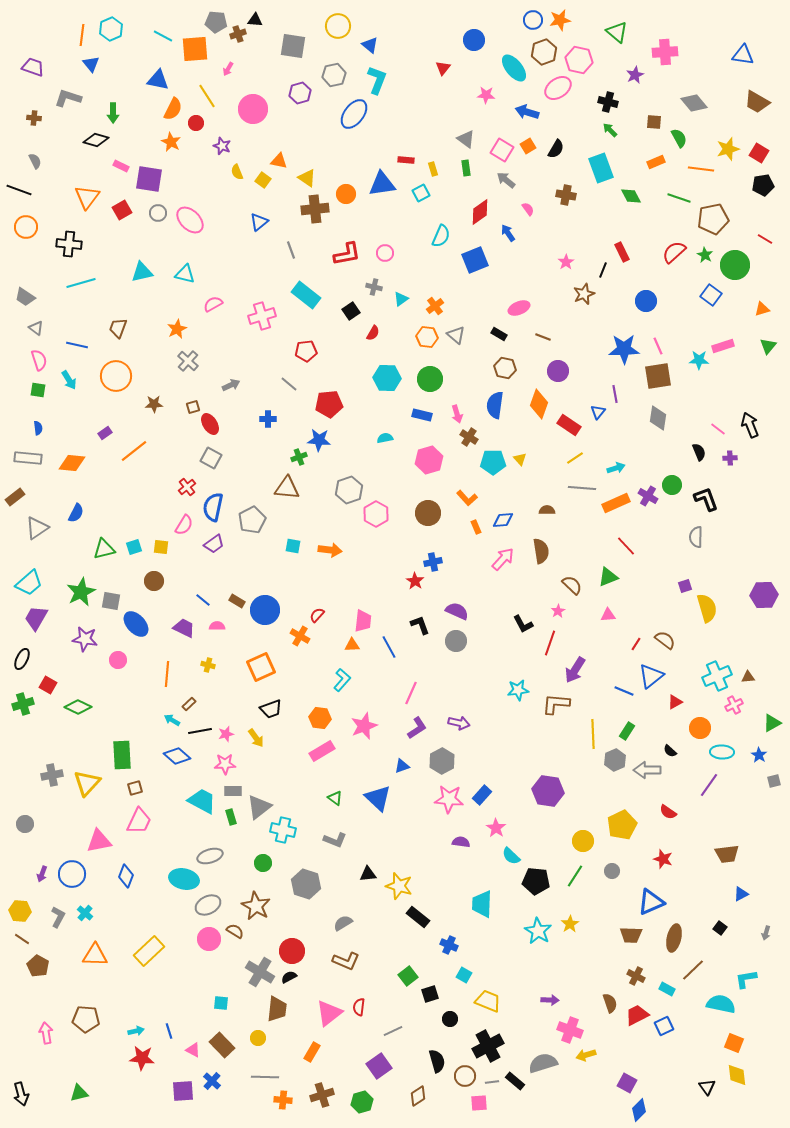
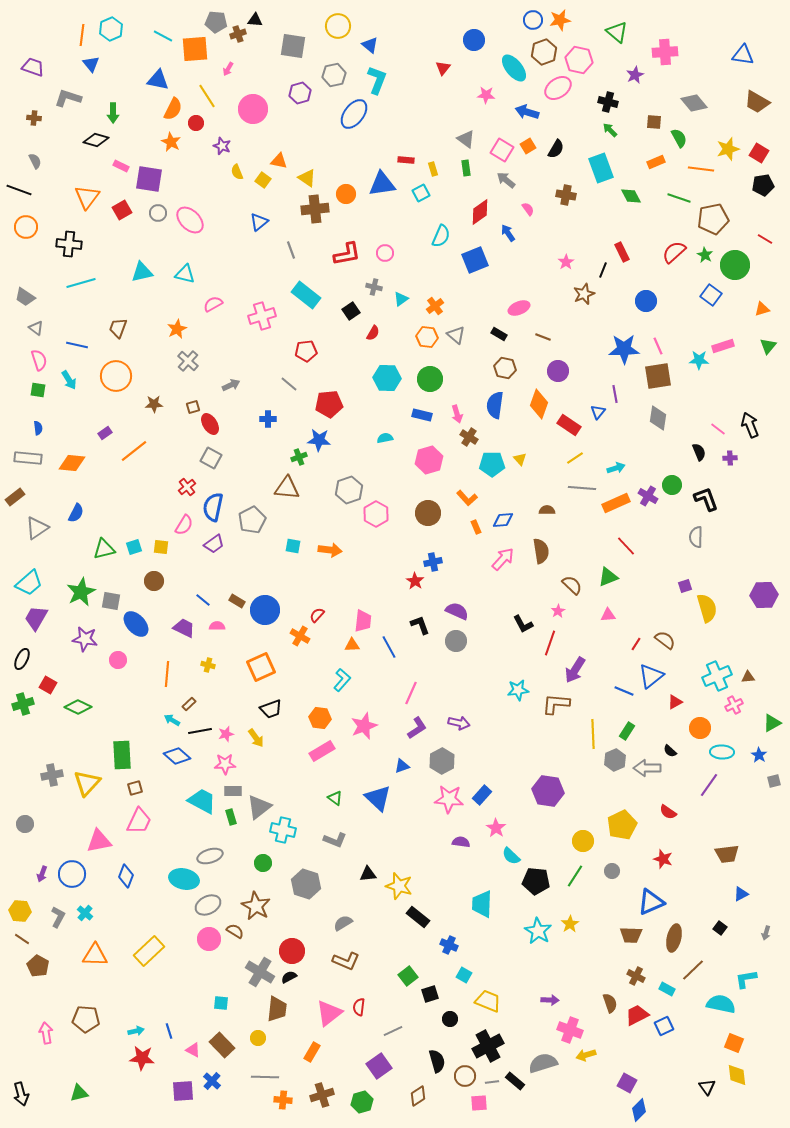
cyan pentagon at (493, 462): moved 1 px left, 2 px down
gray arrow at (647, 770): moved 2 px up
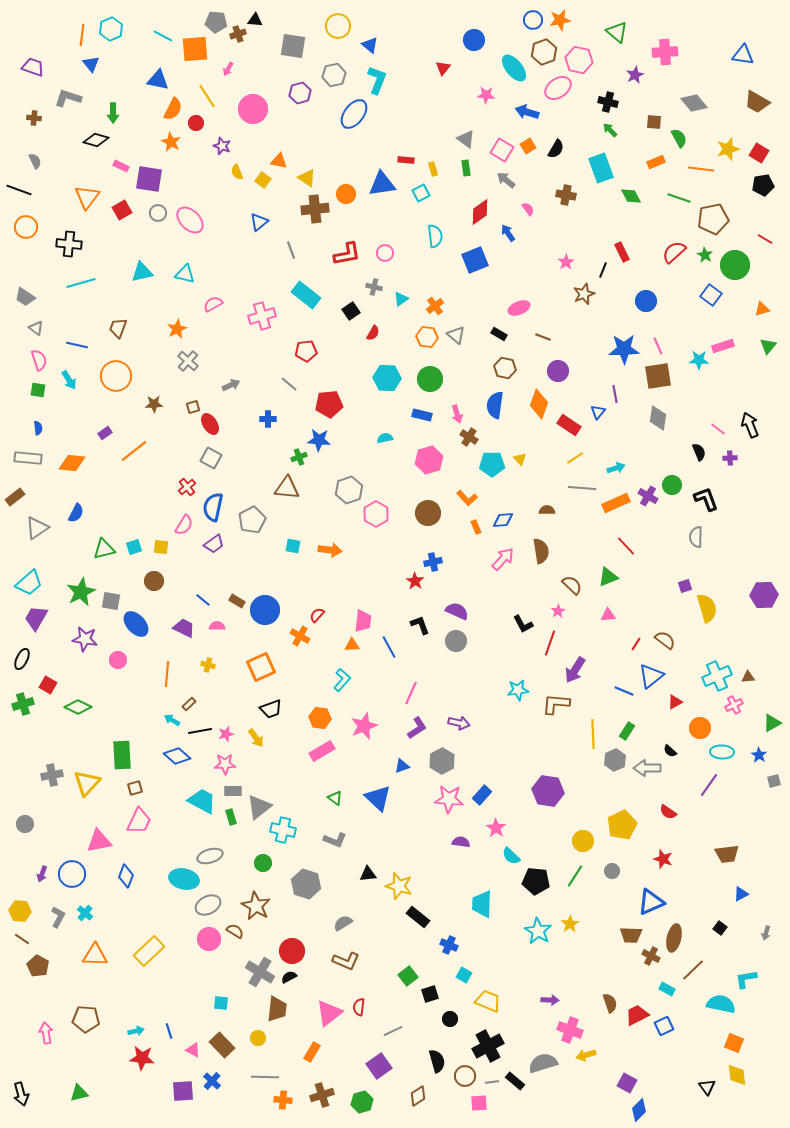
cyan semicircle at (441, 236): moved 6 px left; rotated 30 degrees counterclockwise
brown cross at (636, 976): moved 15 px right, 20 px up
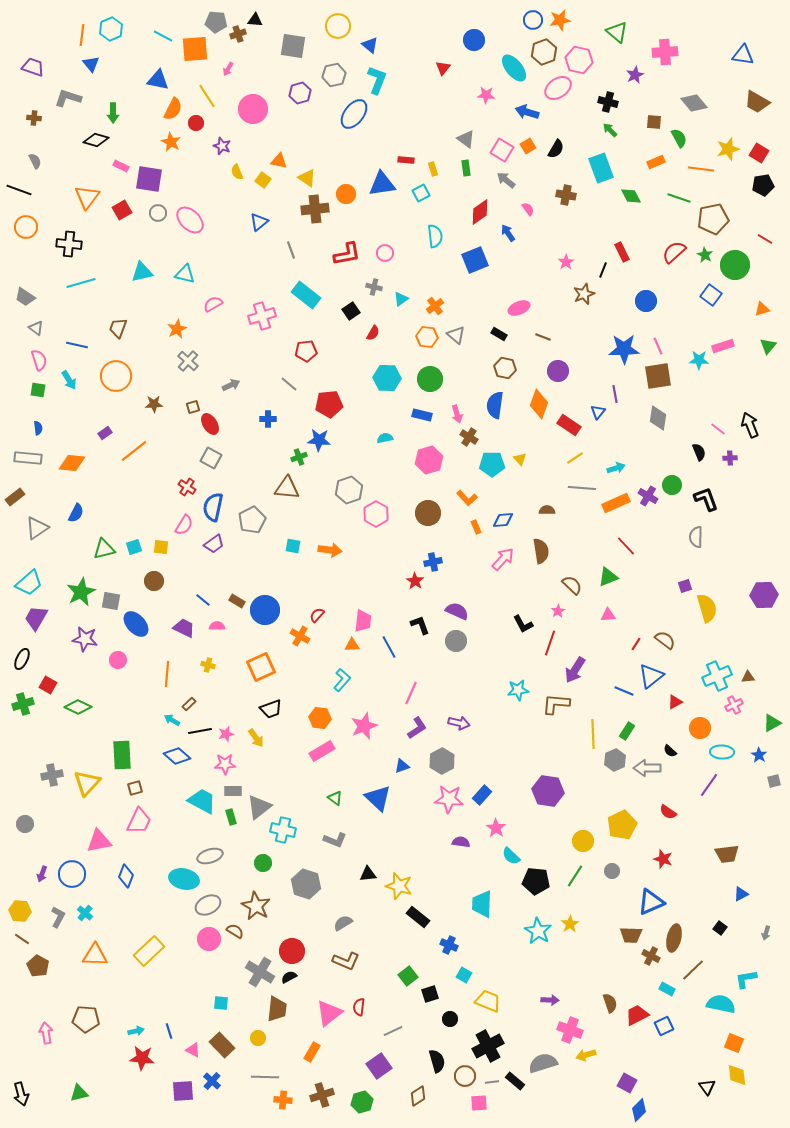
red cross at (187, 487): rotated 18 degrees counterclockwise
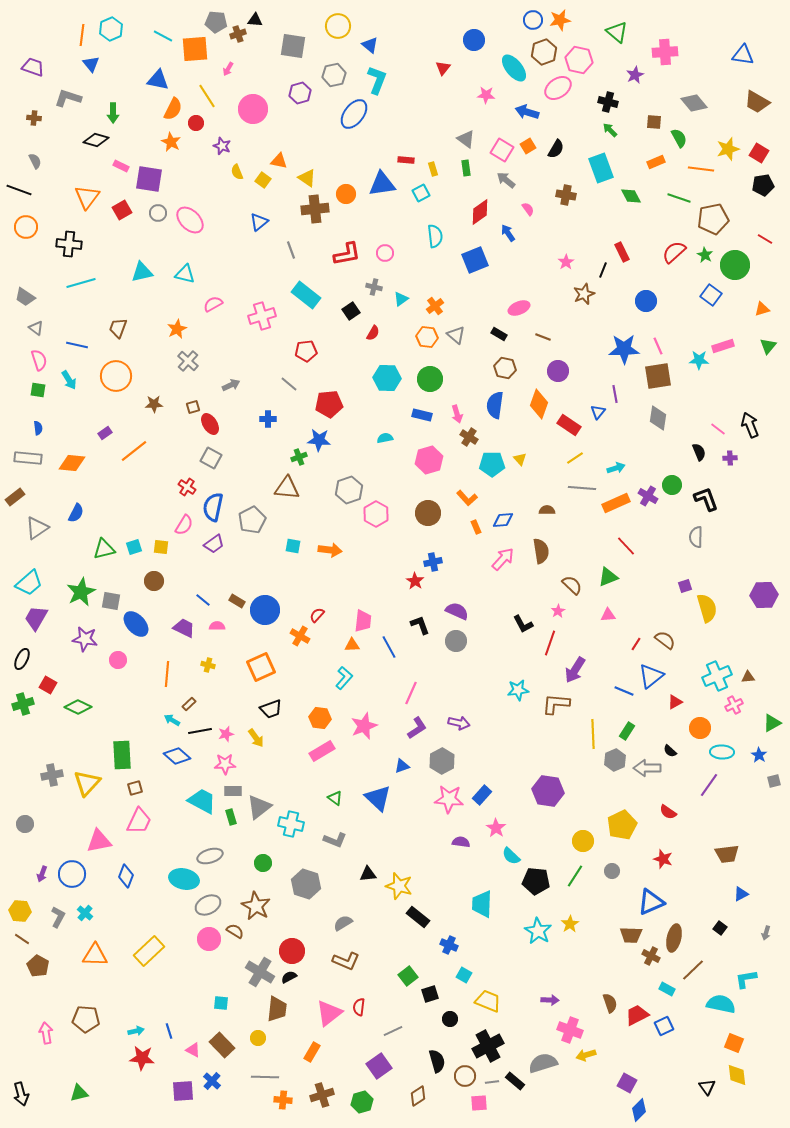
cyan L-shape at (342, 680): moved 2 px right, 2 px up
cyan cross at (283, 830): moved 8 px right, 6 px up
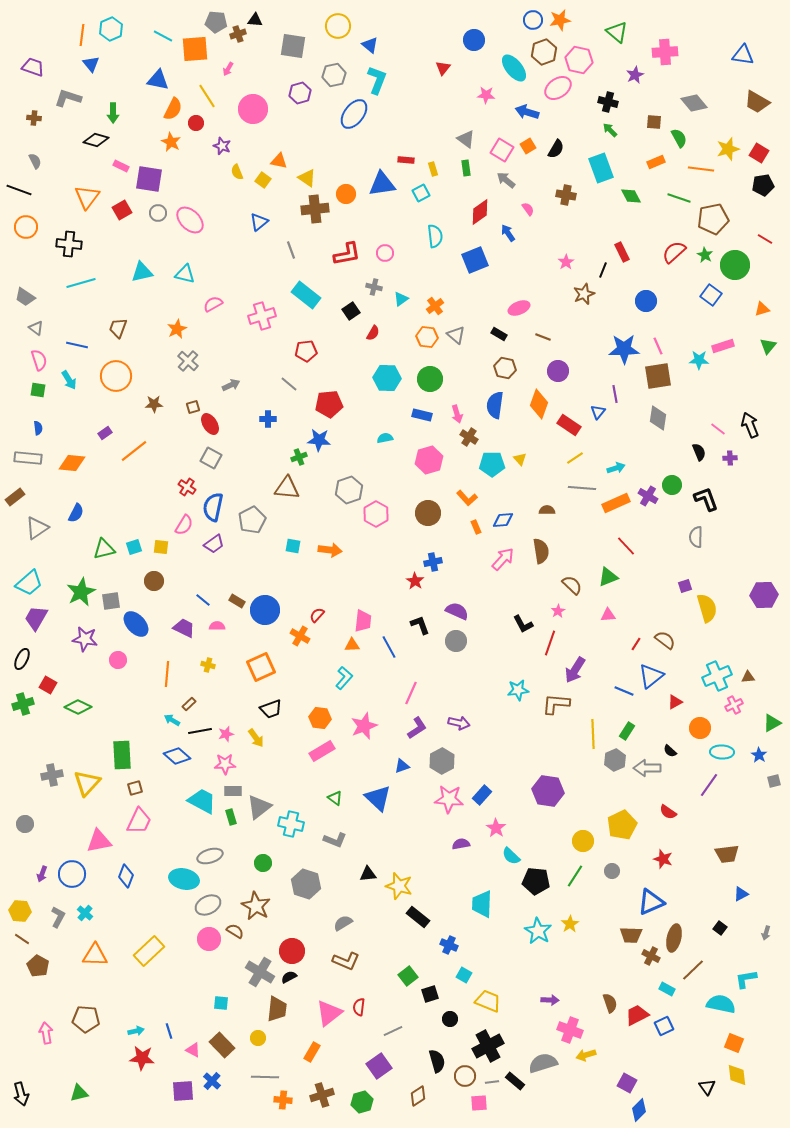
gray square at (111, 601): rotated 18 degrees counterclockwise
purple semicircle at (461, 842): moved 2 px down; rotated 18 degrees counterclockwise
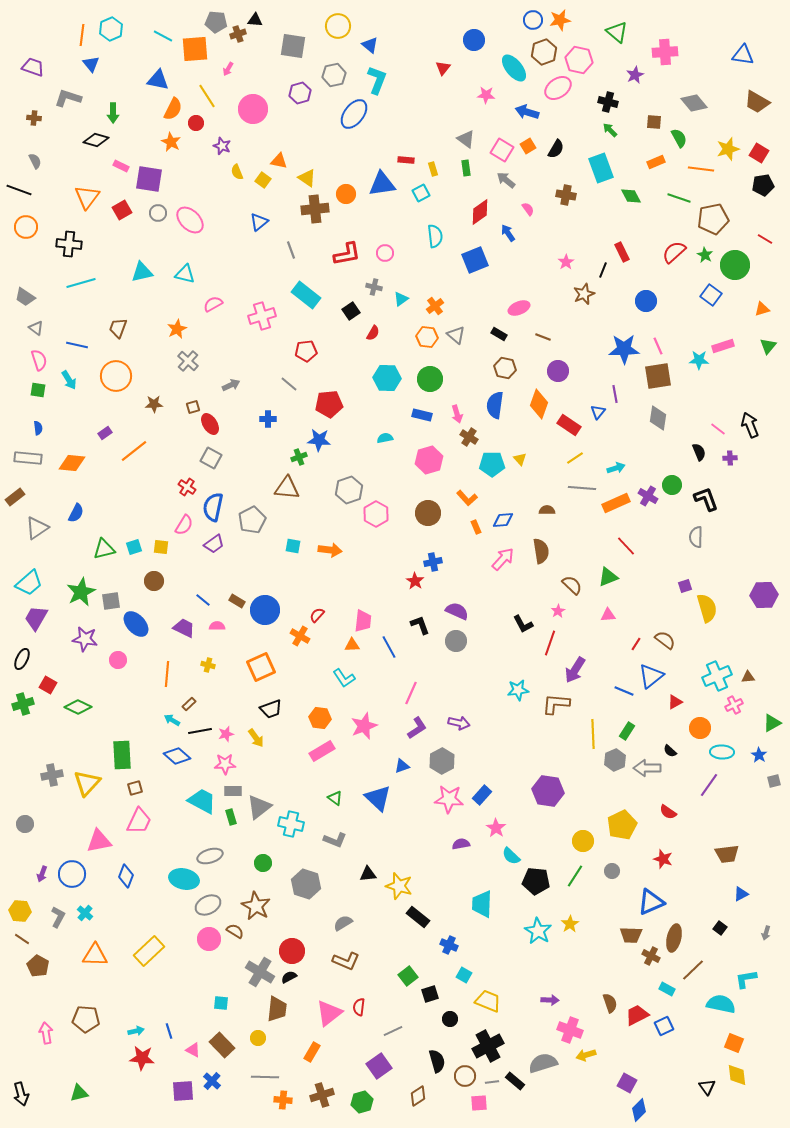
cyan L-shape at (344, 678): rotated 105 degrees clockwise
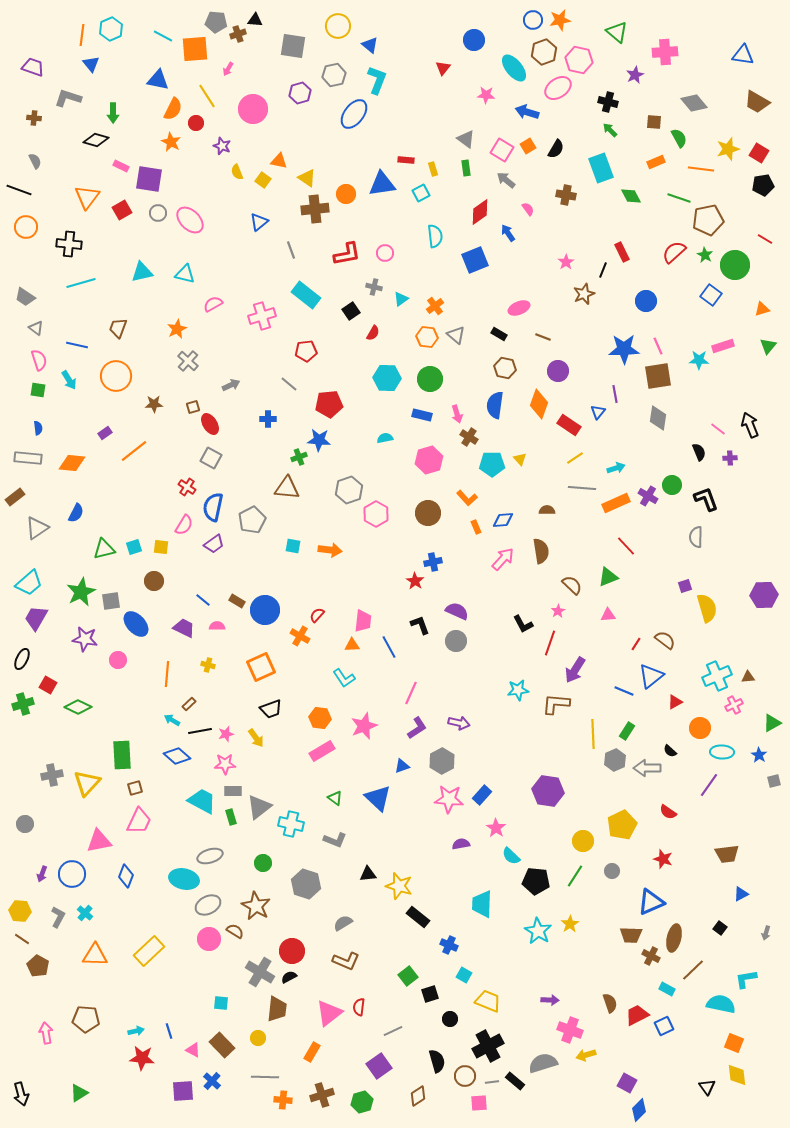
brown pentagon at (713, 219): moved 5 px left, 1 px down
green triangle at (79, 1093): rotated 18 degrees counterclockwise
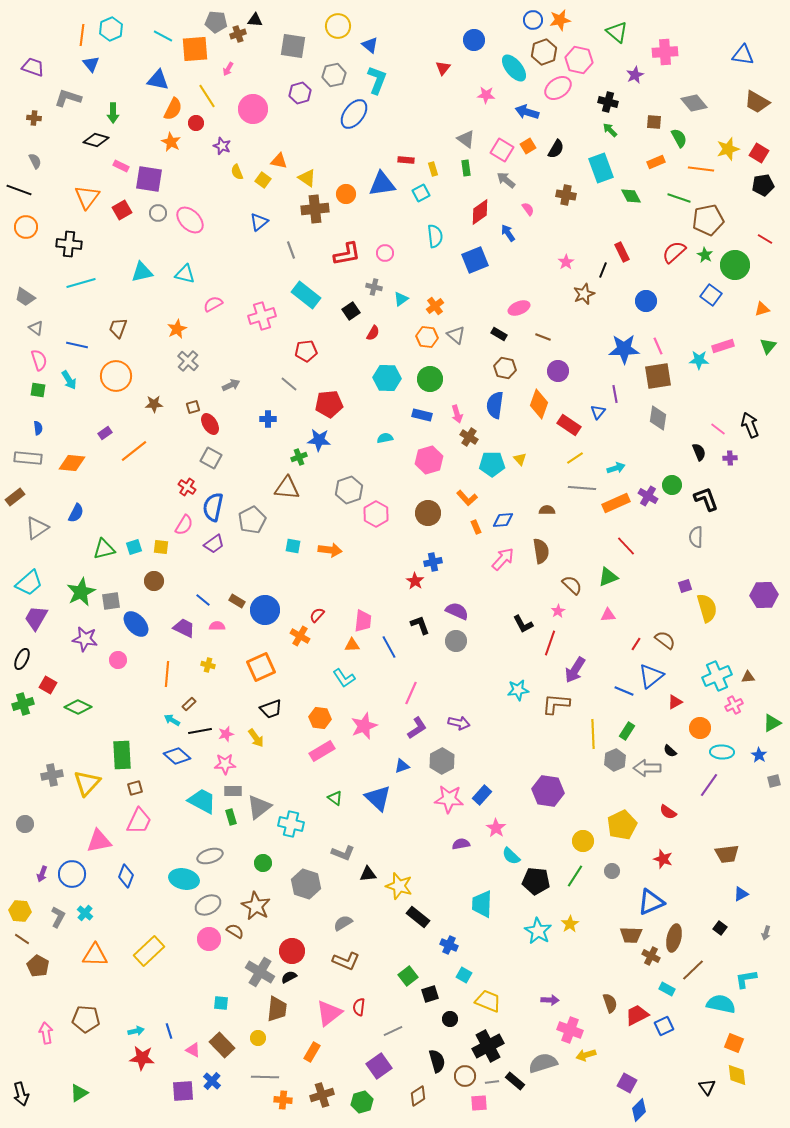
gray L-shape at (335, 840): moved 8 px right, 13 px down
